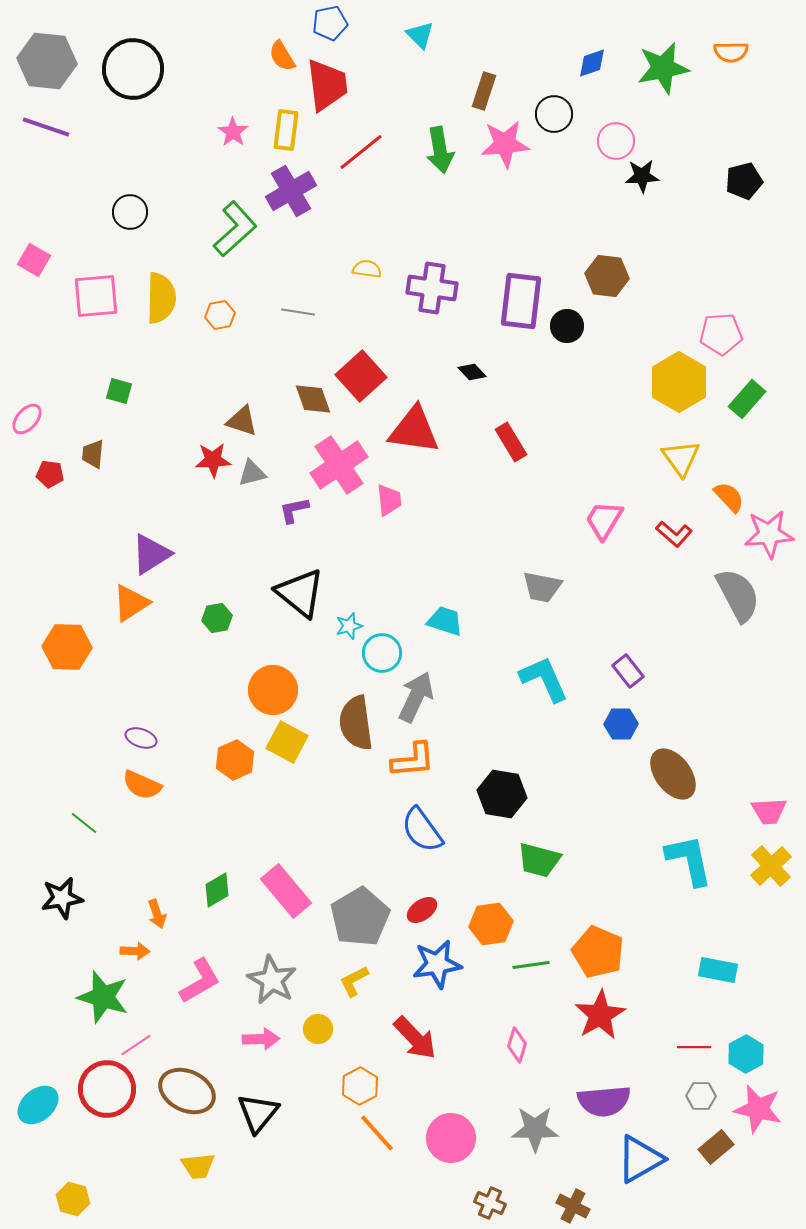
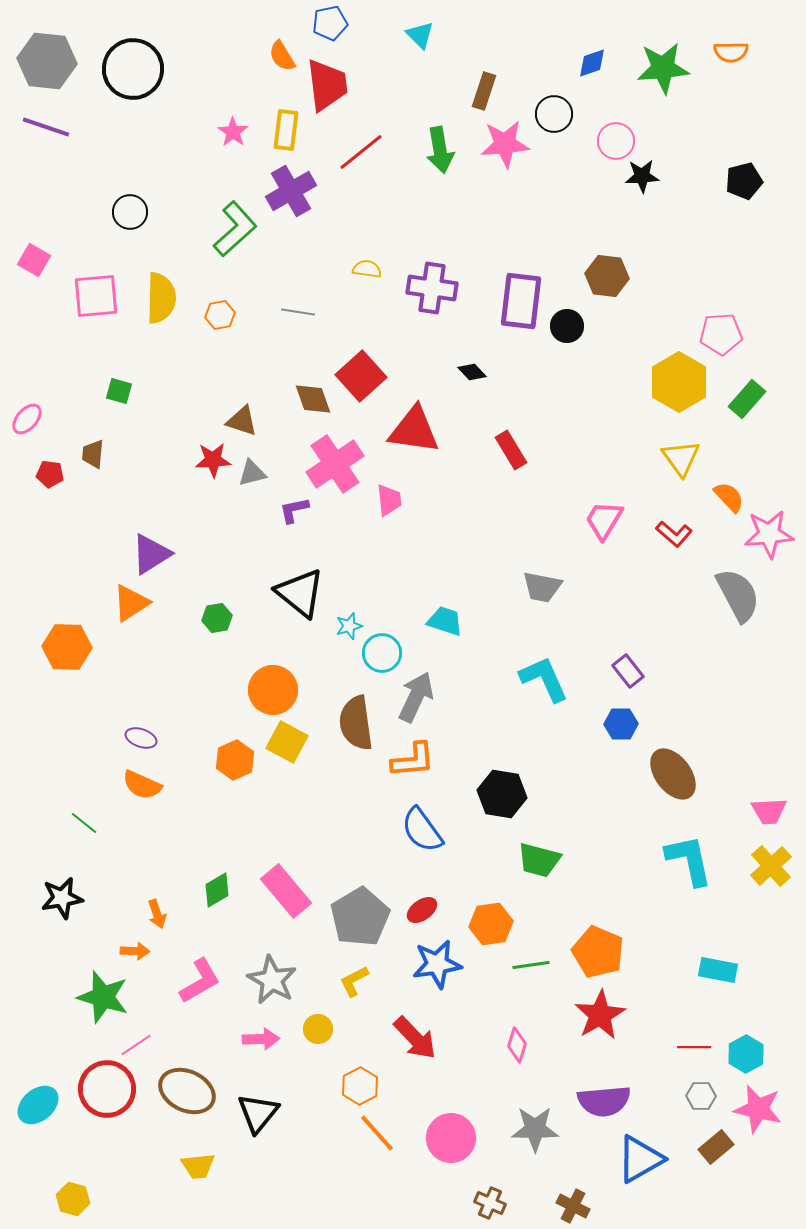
green star at (663, 68): rotated 6 degrees clockwise
red rectangle at (511, 442): moved 8 px down
pink cross at (339, 465): moved 4 px left, 1 px up
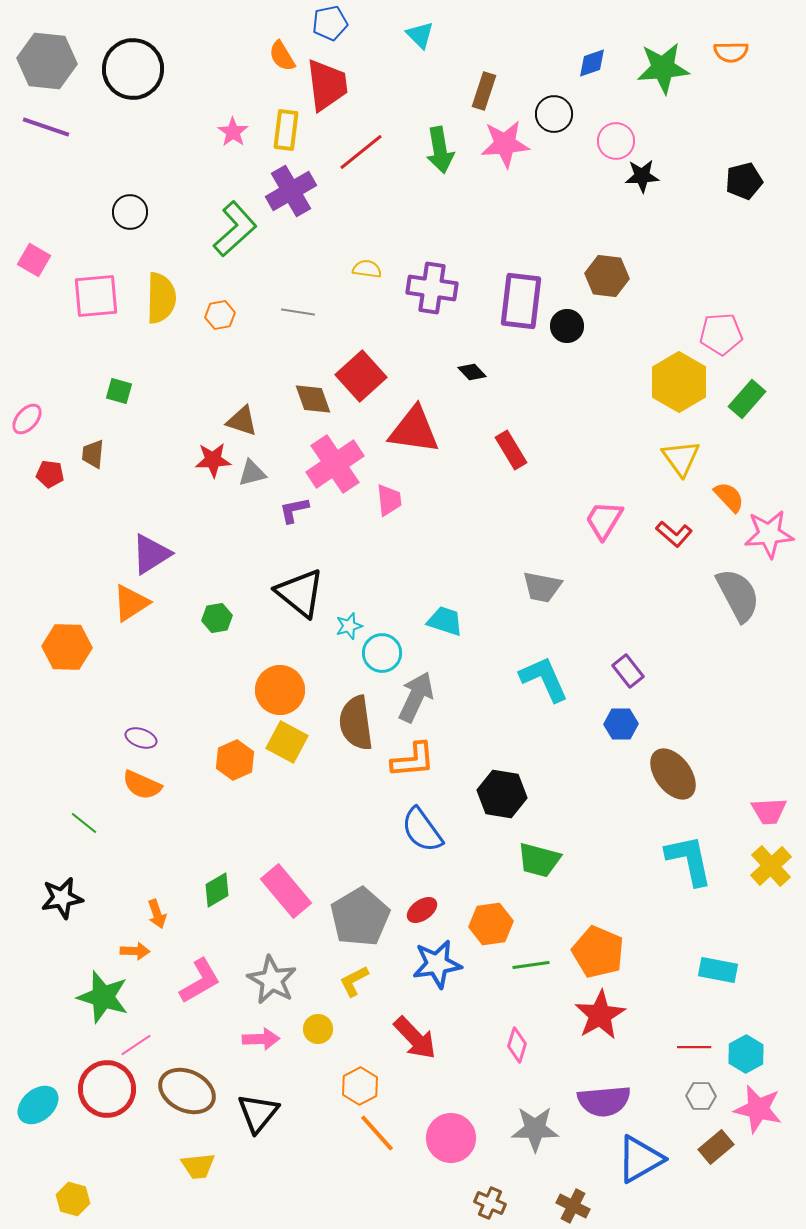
orange circle at (273, 690): moved 7 px right
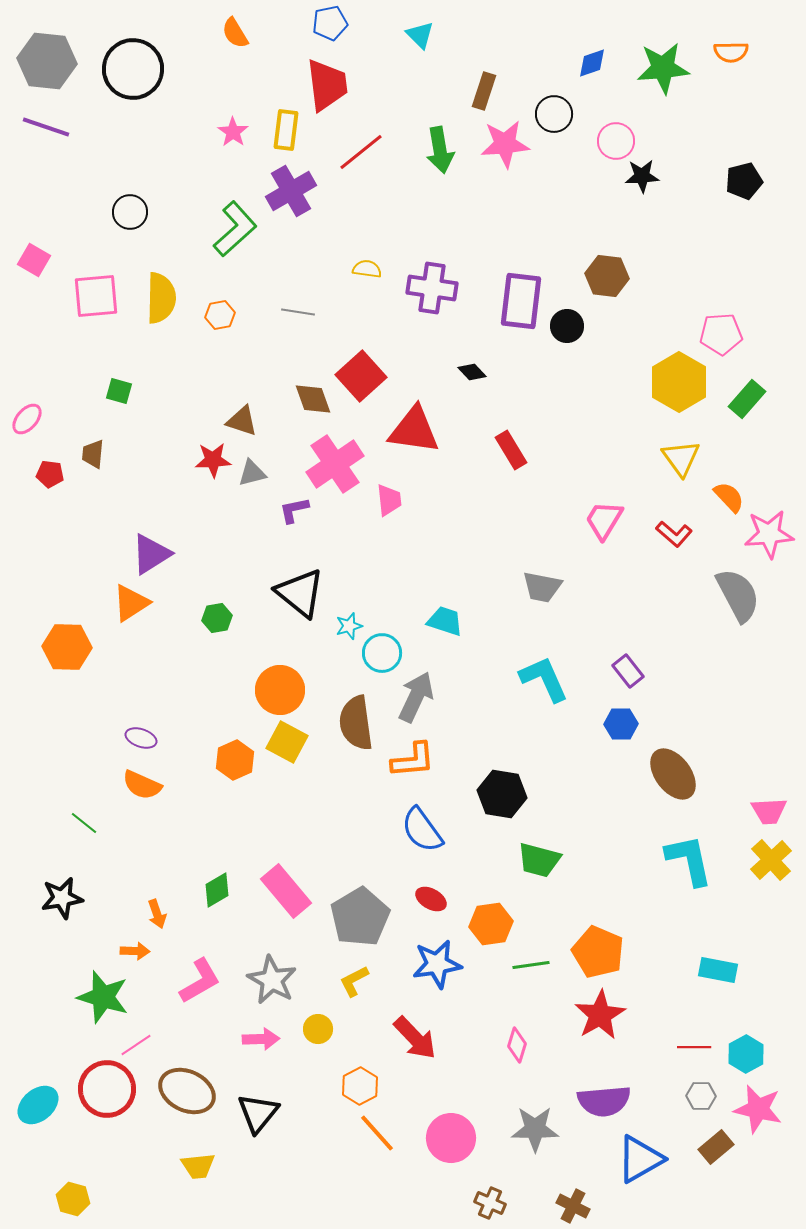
orange semicircle at (282, 56): moved 47 px left, 23 px up
yellow cross at (771, 866): moved 6 px up
red ellipse at (422, 910): moved 9 px right, 11 px up; rotated 64 degrees clockwise
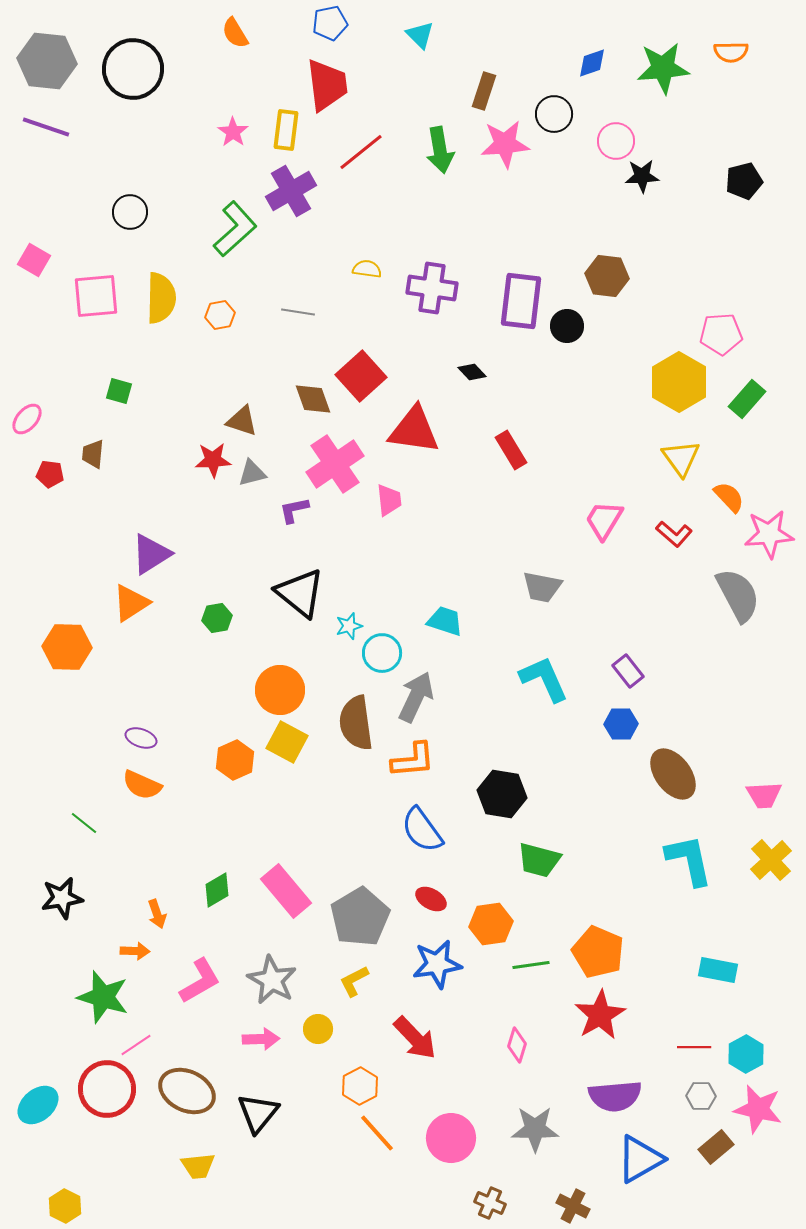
pink trapezoid at (769, 811): moved 5 px left, 16 px up
purple semicircle at (604, 1101): moved 11 px right, 5 px up
yellow hexagon at (73, 1199): moved 8 px left, 7 px down; rotated 12 degrees clockwise
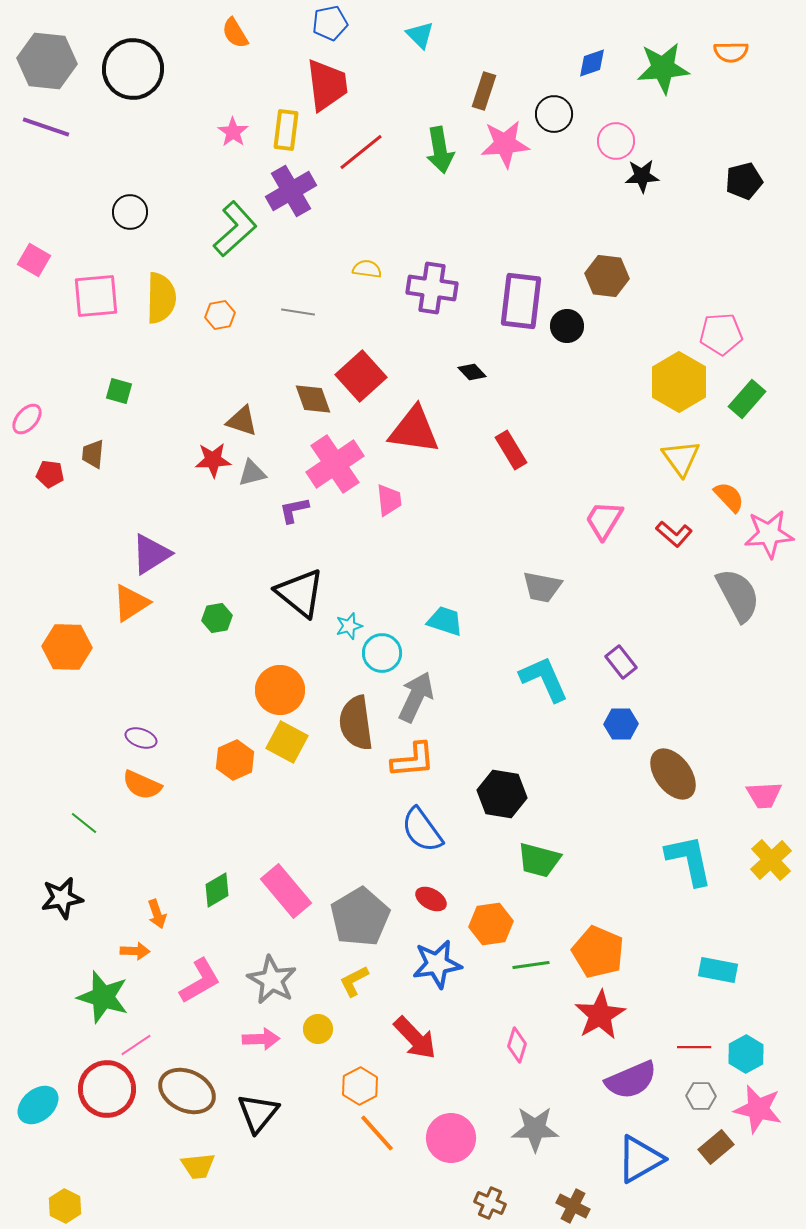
purple rectangle at (628, 671): moved 7 px left, 9 px up
purple semicircle at (615, 1096): moved 16 px right, 16 px up; rotated 18 degrees counterclockwise
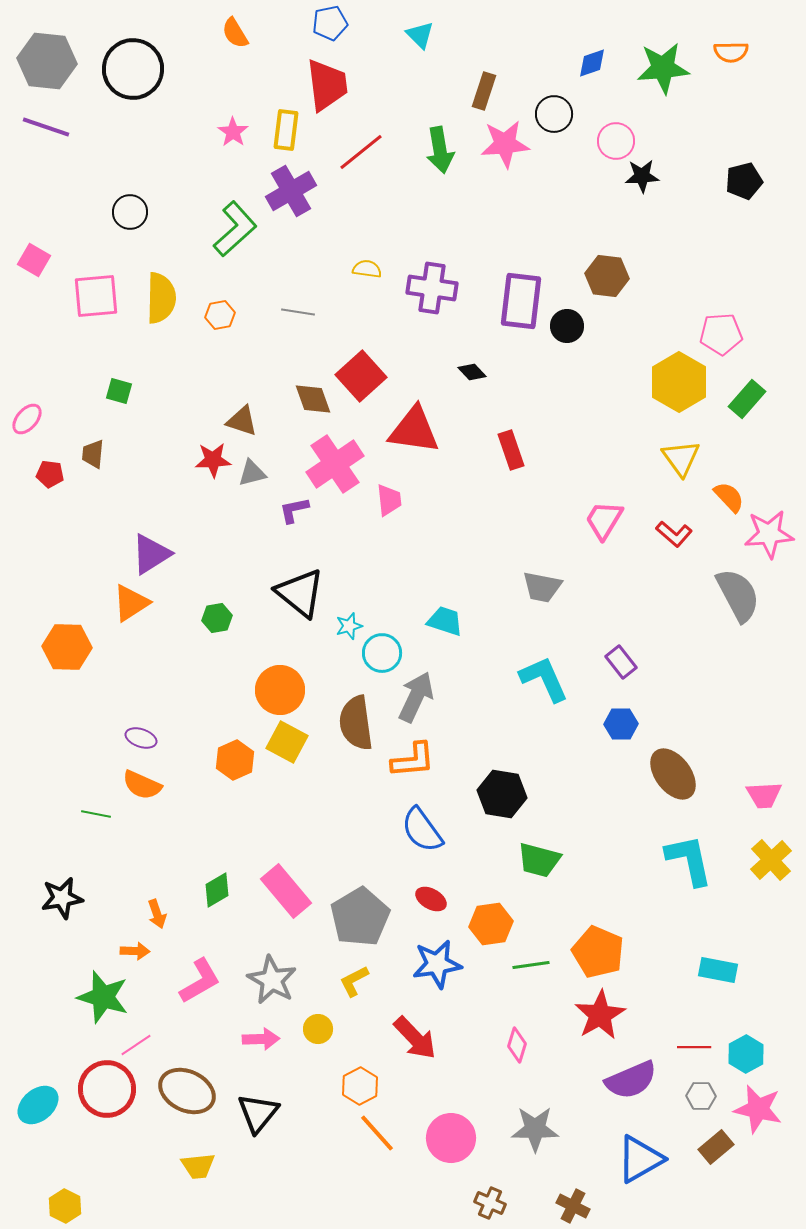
red rectangle at (511, 450): rotated 12 degrees clockwise
green line at (84, 823): moved 12 px right, 9 px up; rotated 28 degrees counterclockwise
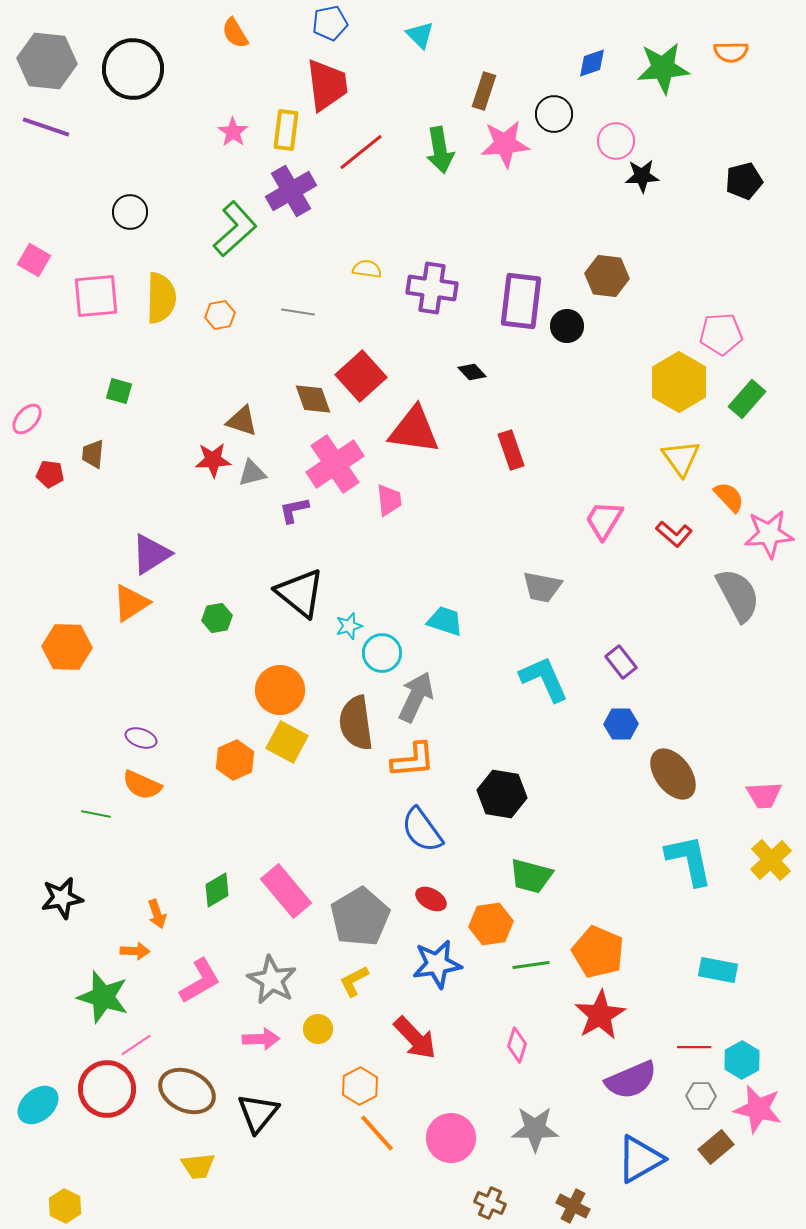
green trapezoid at (539, 860): moved 8 px left, 16 px down
cyan hexagon at (746, 1054): moved 4 px left, 6 px down
